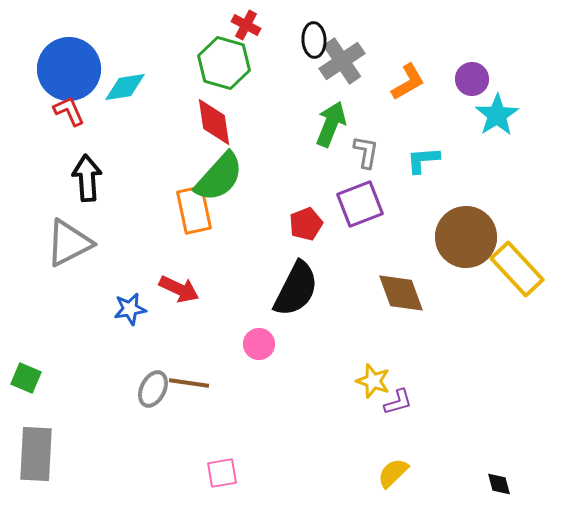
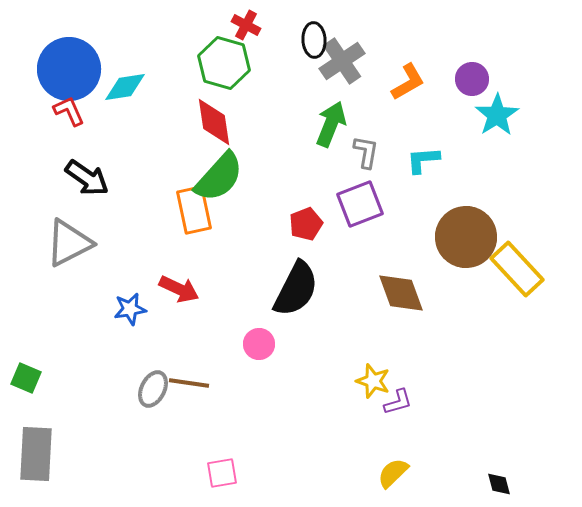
black arrow: rotated 129 degrees clockwise
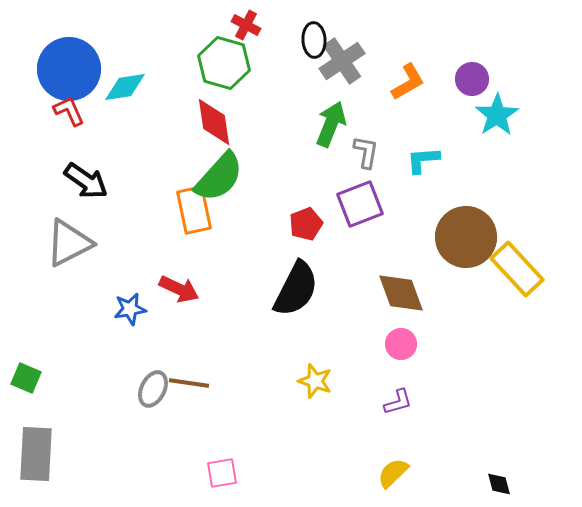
black arrow: moved 1 px left, 3 px down
pink circle: moved 142 px right
yellow star: moved 58 px left
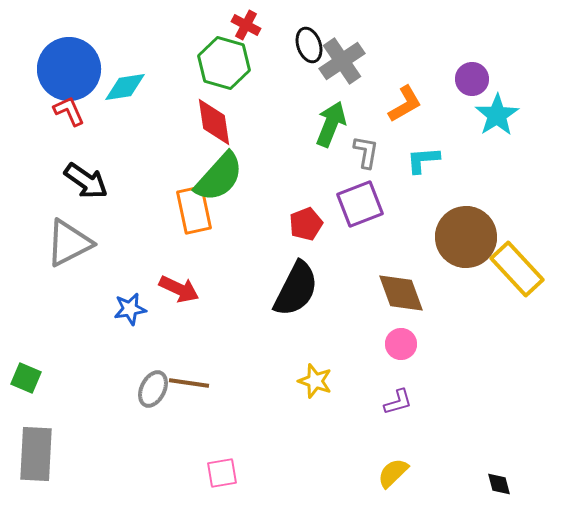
black ellipse: moved 5 px left, 5 px down; rotated 16 degrees counterclockwise
orange L-shape: moved 3 px left, 22 px down
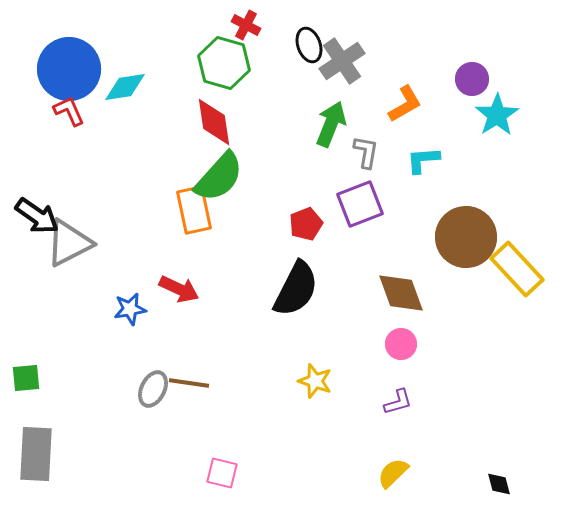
black arrow: moved 49 px left, 35 px down
green square: rotated 28 degrees counterclockwise
pink square: rotated 24 degrees clockwise
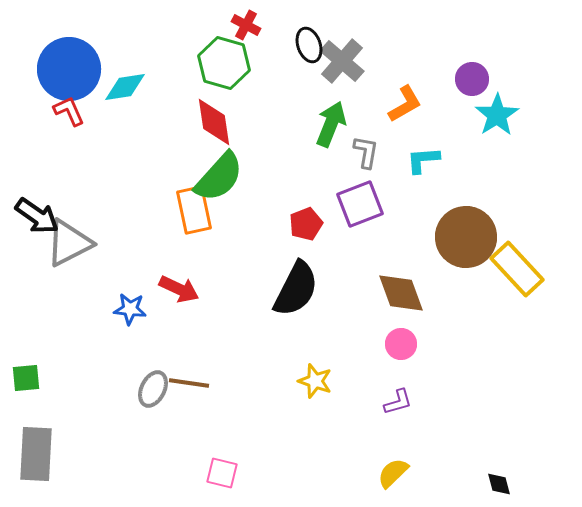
gray cross: rotated 15 degrees counterclockwise
blue star: rotated 16 degrees clockwise
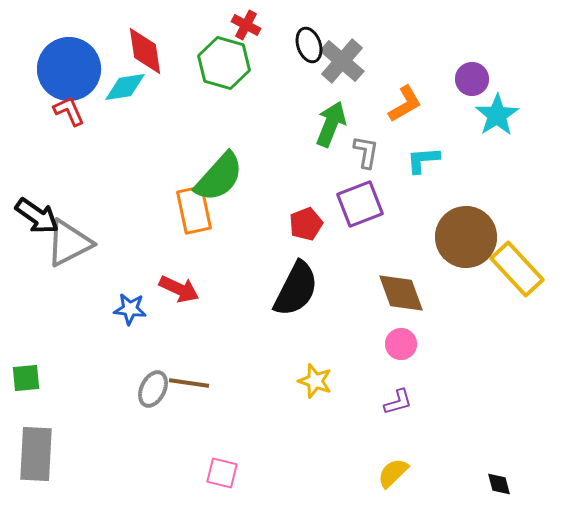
red diamond: moved 69 px left, 71 px up
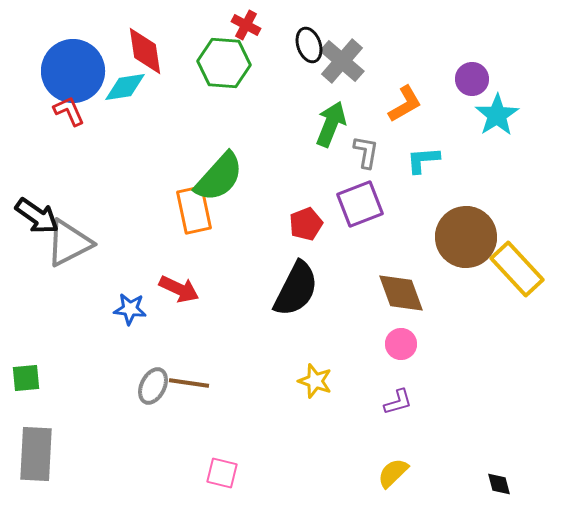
green hexagon: rotated 12 degrees counterclockwise
blue circle: moved 4 px right, 2 px down
gray ellipse: moved 3 px up
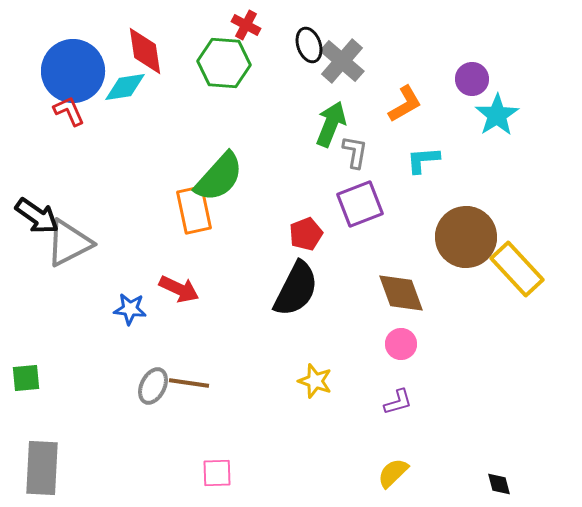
gray L-shape: moved 11 px left
red pentagon: moved 10 px down
gray rectangle: moved 6 px right, 14 px down
pink square: moved 5 px left; rotated 16 degrees counterclockwise
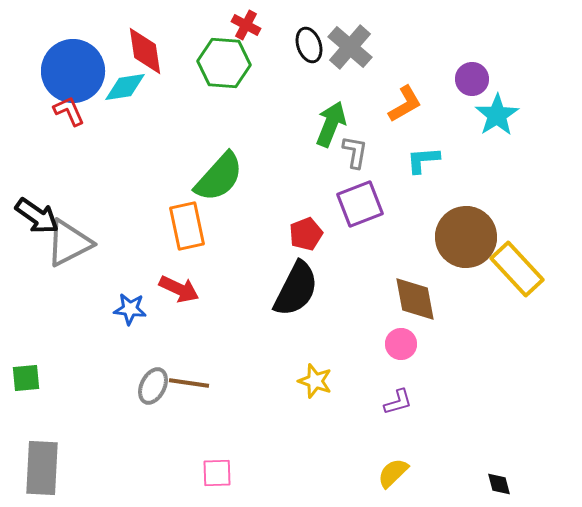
gray cross: moved 8 px right, 14 px up
orange rectangle: moved 7 px left, 16 px down
brown diamond: moved 14 px right, 6 px down; rotated 9 degrees clockwise
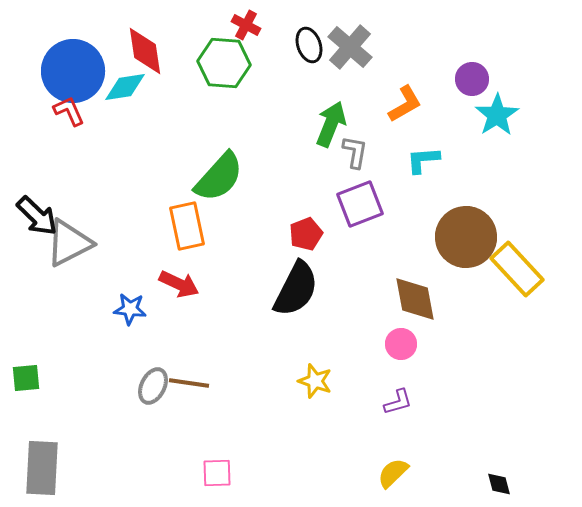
black arrow: rotated 9 degrees clockwise
red arrow: moved 5 px up
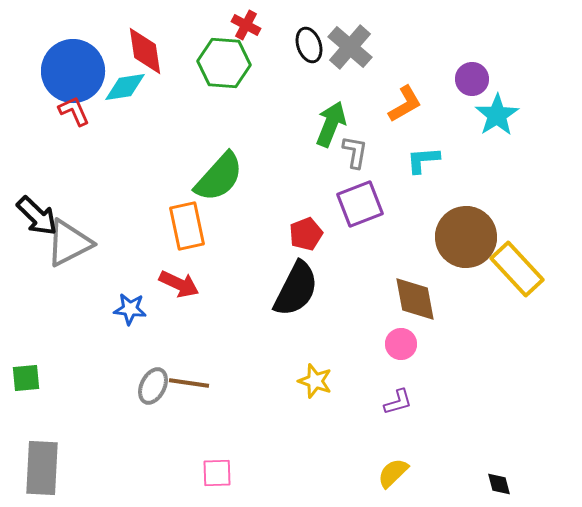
red L-shape: moved 5 px right
